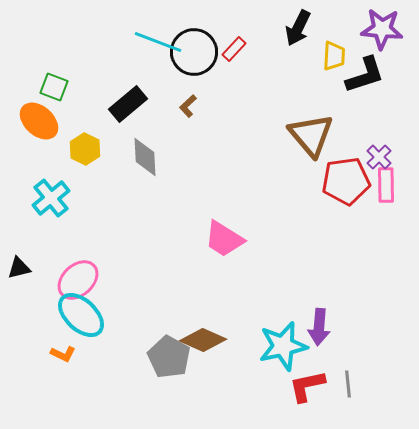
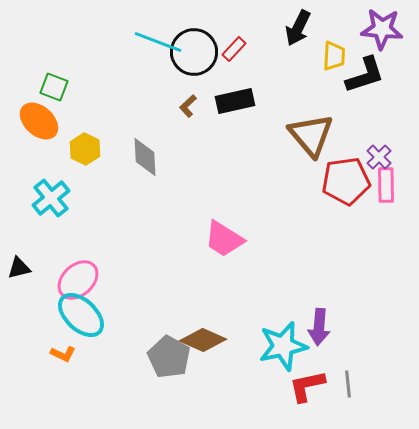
black rectangle: moved 107 px right, 3 px up; rotated 27 degrees clockwise
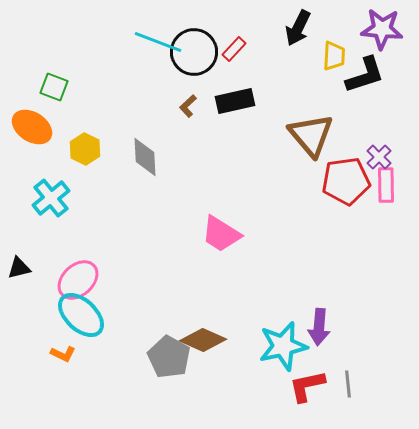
orange ellipse: moved 7 px left, 6 px down; rotated 9 degrees counterclockwise
pink trapezoid: moved 3 px left, 5 px up
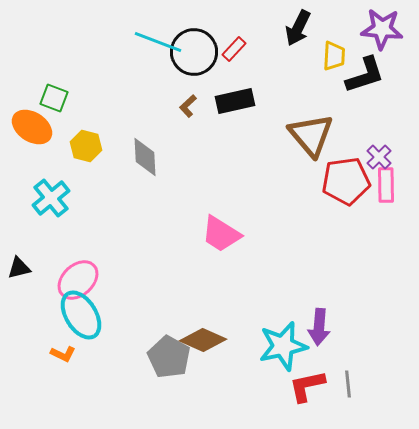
green square: moved 11 px down
yellow hexagon: moved 1 px right, 3 px up; rotated 12 degrees counterclockwise
cyan ellipse: rotated 15 degrees clockwise
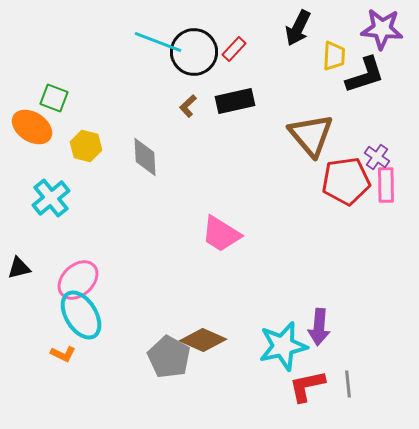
purple cross: moved 2 px left; rotated 10 degrees counterclockwise
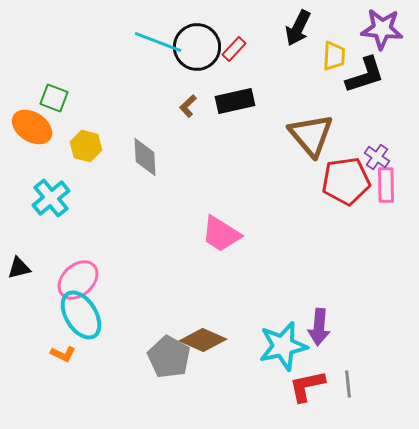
black circle: moved 3 px right, 5 px up
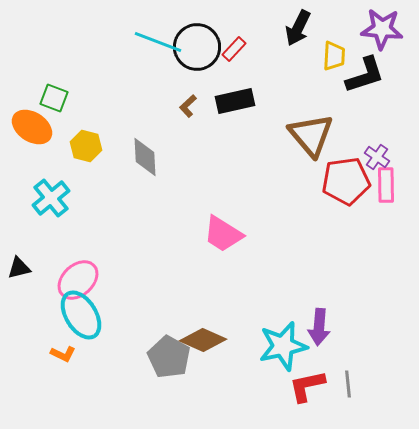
pink trapezoid: moved 2 px right
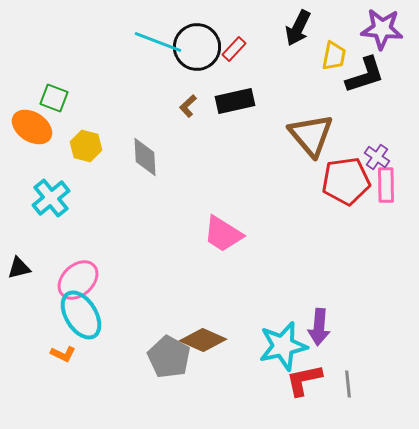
yellow trapezoid: rotated 8 degrees clockwise
red L-shape: moved 3 px left, 6 px up
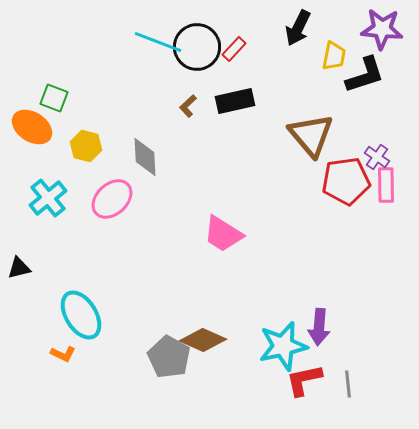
cyan cross: moved 3 px left
pink ellipse: moved 34 px right, 81 px up
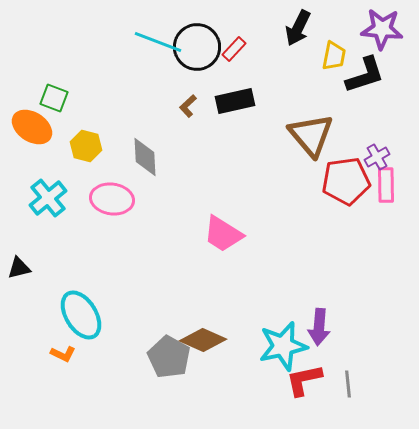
purple cross: rotated 25 degrees clockwise
pink ellipse: rotated 51 degrees clockwise
